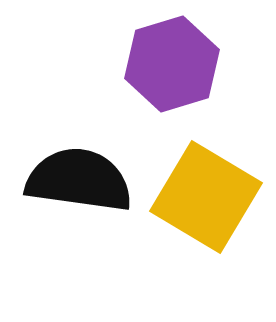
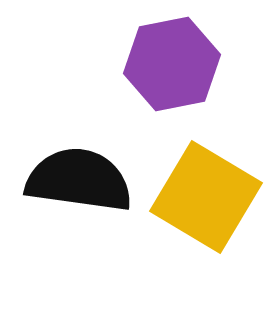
purple hexagon: rotated 6 degrees clockwise
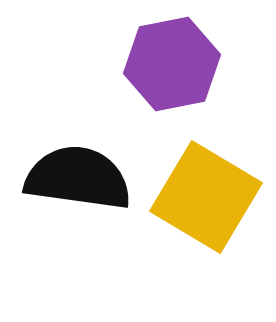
black semicircle: moved 1 px left, 2 px up
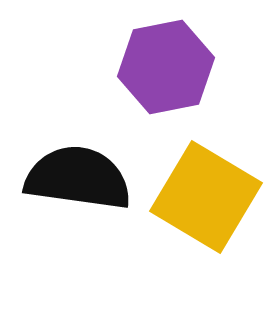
purple hexagon: moved 6 px left, 3 px down
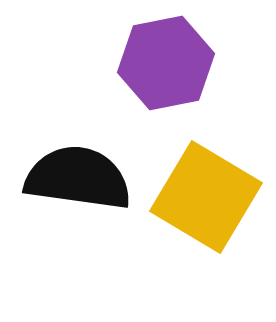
purple hexagon: moved 4 px up
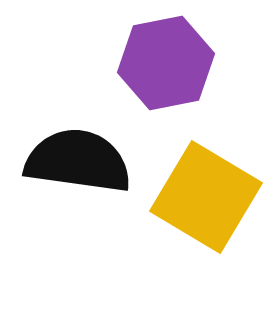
black semicircle: moved 17 px up
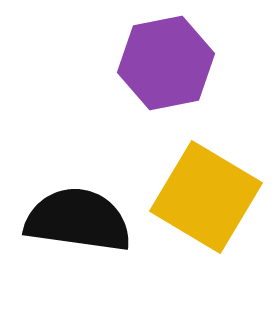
black semicircle: moved 59 px down
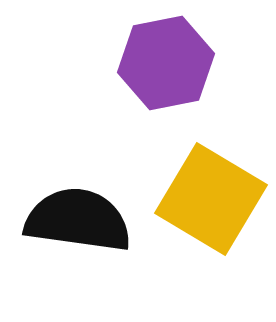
yellow square: moved 5 px right, 2 px down
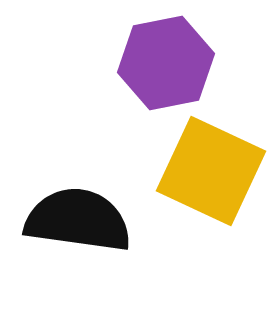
yellow square: moved 28 px up; rotated 6 degrees counterclockwise
